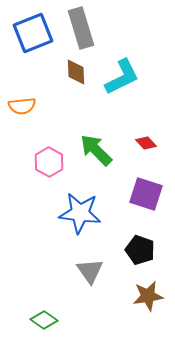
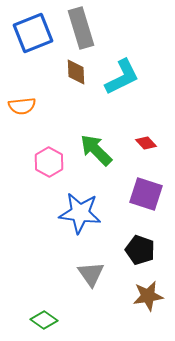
gray triangle: moved 1 px right, 3 px down
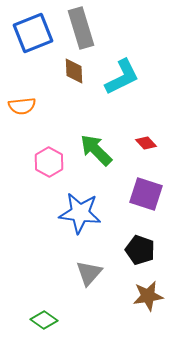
brown diamond: moved 2 px left, 1 px up
gray triangle: moved 2 px left, 1 px up; rotated 16 degrees clockwise
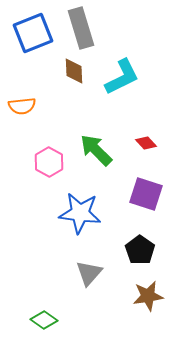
black pentagon: rotated 16 degrees clockwise
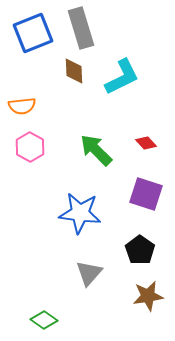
pink hexagon: moved 19 px left, 15 px up
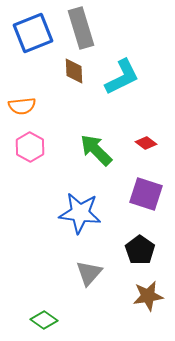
red diamond: rotated 10 degrees counterclockwise
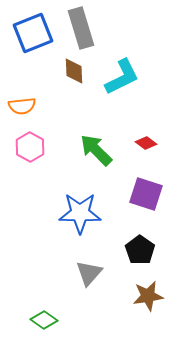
blue star: rotated 6 degrees counterclockwise
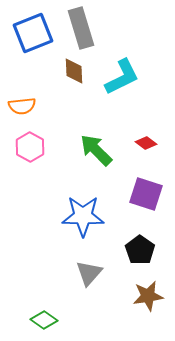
blue star: moved 3 px right, 3 px down
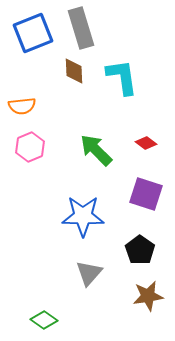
cyan L-shape: rotated 72 degrees counterclockwise
pink hexagon: rotated 8 degrees clockwise
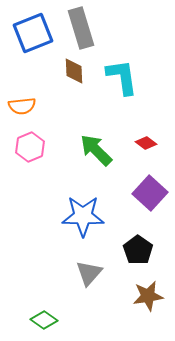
purple square: moved 4 px right, 1 px up; rotated 24 degrees clockwise
black pentagon: moved 2 px left
